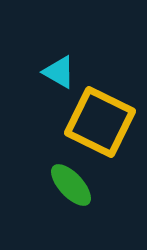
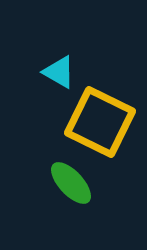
green ellipse: moved 2 px up
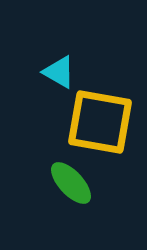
yellow square: rotated 16 degrees counterclockwise
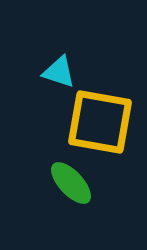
cyan triangle: rotated 12 degrees counterclockwise
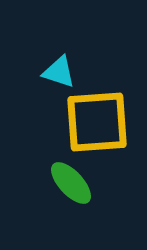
yellow square: moved 3 px left; rotated 14 degrees counterclockwise
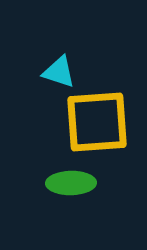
green ellipse: rotated 48 degrees counterclockwise
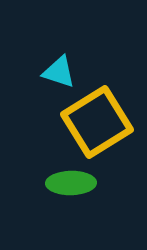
yellow square: rotated 28 degrees counterclockwise
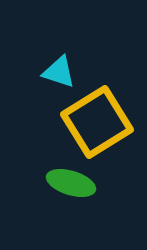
green ellipse: rotated 18 degrees clockwise
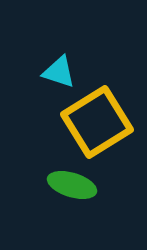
green ellipse: moved 1 px right, 2 px down
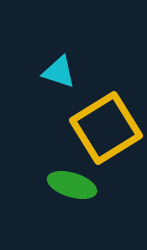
yellow square: moved 9 px right, 6 px down
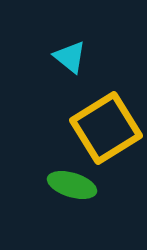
cyan triangle: moved 11 px right, 15 px up; rotated 21 degrees clockwise
